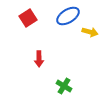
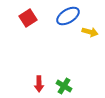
red arrow: moved 25 px down
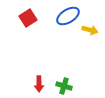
yellow arrow: moved 2 px up
green cross: rotated 14 degrees counterclockwise
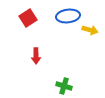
blue ellipse: rotated 25 degrees clockwise
red arrow: moved 3 px left, 28 px up
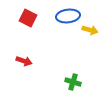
red square: rotated 30 degrees counterclockwise
red arrow: moved 12 px left, 5 px down; rotated 70 degrees counterclockwise
green cross: moved 9 px right, 4 px up
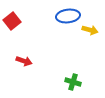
red square: moved 16 px left, 3 px down; rotated 24 degrees clockwise
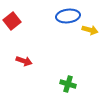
green cross: moved 5 px left, 2 px down
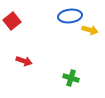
blue ellipse: moved 2 px right
green cross: moved 3 px right, 6 px up
